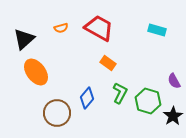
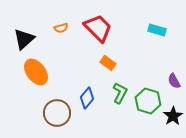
red trapezoid: moved 1 px left; rotated 16 degrees clockwise
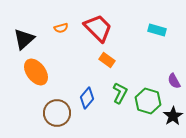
orange rectangle: moved 1 px left, 3 px up
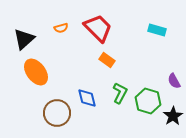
blue diamond: rotated 55 degrees counterclockwise
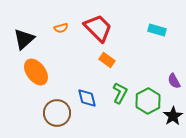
green hexagon: rotated 15 degrees clockwise
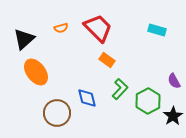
green L-shape: moved 4 px up; rotated 15 degrees clockwise
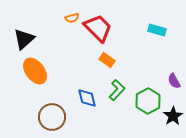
orange semicircle: moved 11 px right, 10 px up
orange ellipse: moved 1 px left, 1 px up
green L-shape: moved 3 px left, 1 px down
brown circle: moved 5 px left, 4 px down
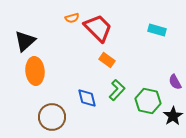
black triangle: moved 1 px right, 2 px down
orange ellipse: rotated 32 degrees clockwise
purple semicircle: moved 1 px right, 1 px down
green hexagon: rotated 20 degrees counterclockwise
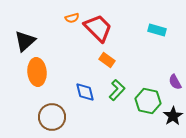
orange ellipse: moved 2 px right, 1 px down
blue diamond: moved 2 px left, 6 px up
